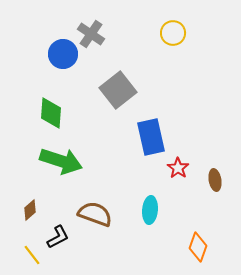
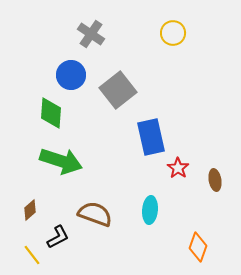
blue circle: moved 8 px right, 21 px down
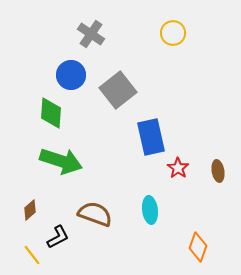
brown ellipse: moved 3 px right, 9 px up
cyan ellipse: rotated 12 degrees counterclockwise
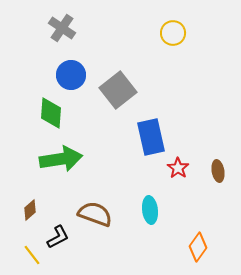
gray cross: moved 29 px left, 6 px up
green arrow: moved 2 px up; rotated 27 degrees counterclockwise
orange diamond: rotated 16 degrees clockwise
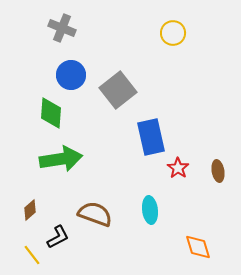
gray cross: rotated 12 degrees counterclockwise
orange diamond: rotated 52 degrees counterclockwise
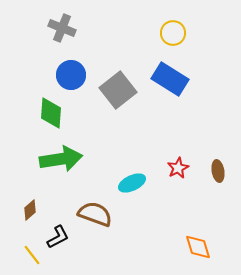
blue rectangle: moved 19 px right, 58 px up; rotated 45 degrees counterclockwise
red star: rotated 10 degrees clockwise
cyan ellipse: moved 18 px left, 27 px up; rotated 72 degrees clockwise
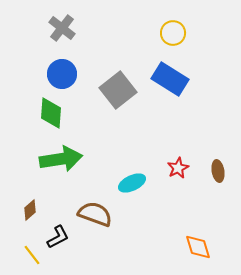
gray cross: rotated 16 degrees clockwise
blue circle: moved 9 px left, 1 px up
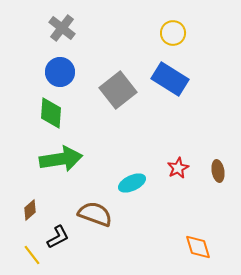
blue circle: moved 2 px left, 2 px up
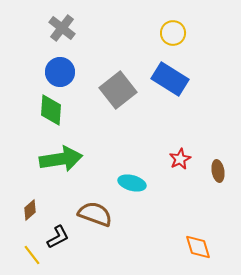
green diamond: moved 3 px up
red star: moved 2 px right, 9 px up
cyan ellipse: rotated 40 degrees clockwise
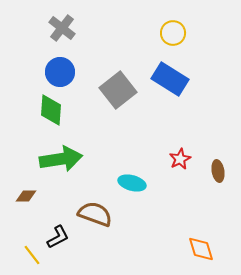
brown diamond: moved 4 px left, 14 px up; rotated 40 degrees clockwise
orange diamond: moved 3 px right, 2 px down
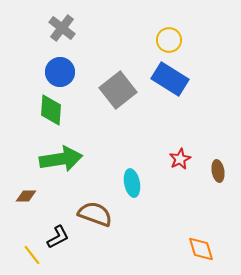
yellow circle: moved 4 px left, 7 px down
cyan ellipse: rotated 64 degrees clockwise
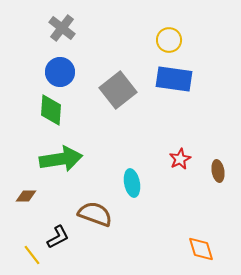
blue rectangle: moved 4 px right; rotated 24 degrees counterclockwise
